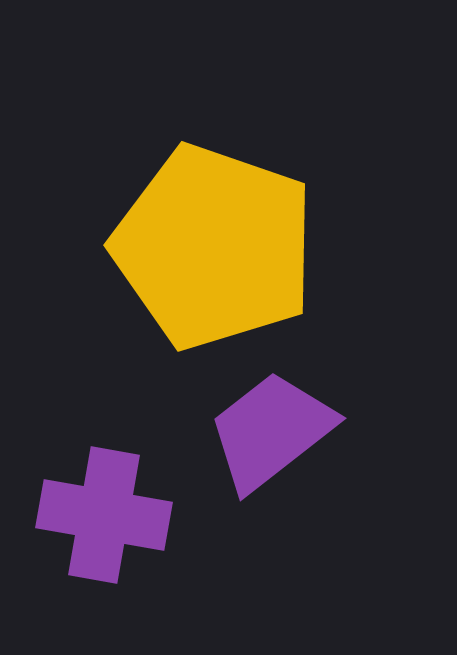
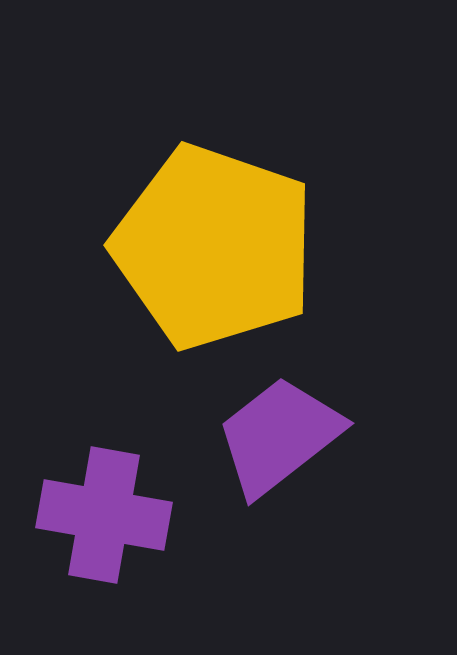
purple trapezoid: moved 8 px right, 5 px down
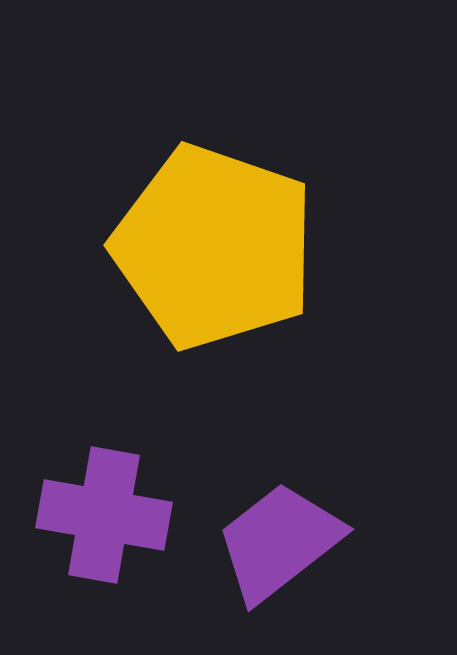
purple trapezoid: moved 106 px down
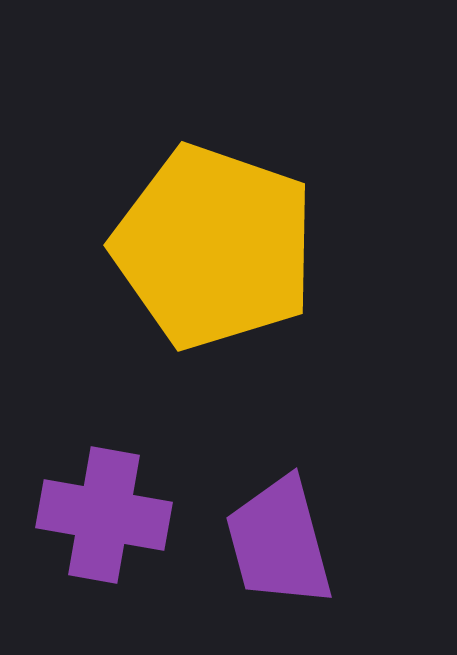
purple trapezoid: rotated 67 degrees counterclockwise
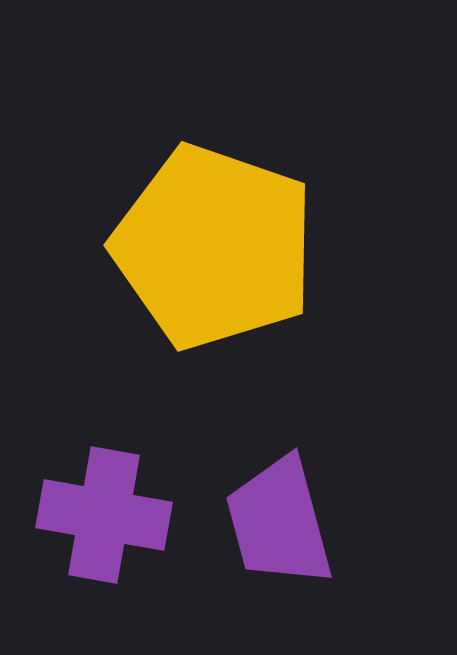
purple trapezoid: moved 20 px up
